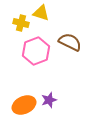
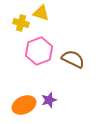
brown semicircle: moved 3 px right, 17 px down
pink hexagon: moved 3 px right
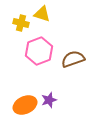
yellow triangle: moved 1 px right, 1 px down
brown semicircle: rotated 45 degrees counterclockwise
orange ellipse: moved 1 px right
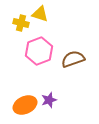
yellow triangle: moved 2 px left
